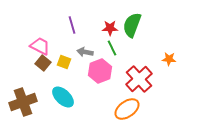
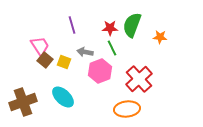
pink trapezoid: rotated 30 degrees clockwise
orange star: moved 9 px left, 22 px up
brown square: moved 2 px right, 3 px up
orange ellipse: rotated 30 degrees clockwise
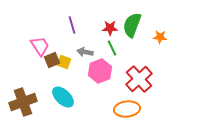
brown square: moved 7 px right; rotated 28 degrees clockwise
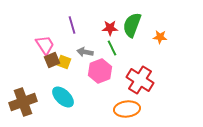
pink trapezoid: moved 5 px right, 1 px up
red cross: moved 1 px right, 1 px down; rotated 16 degrees counterclockwise
